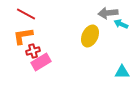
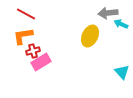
cyan triangle: rotated 49 degrees clockwise
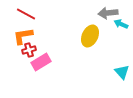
red cross: moved 4 px left, 1 px up
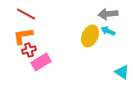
gray arrow: moved 1 px down
cyan arrow: moved 13 px left, 7 px down
cyan triangle: rotated 14 degrees counterclockwise
